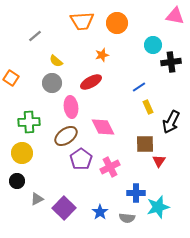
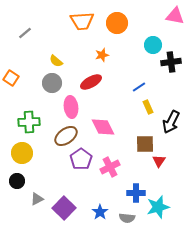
gray line: moved 10 px left, 3 px up
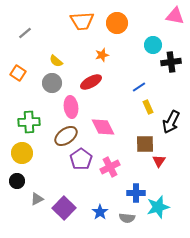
orange square: moved 7 px right, 5 px up
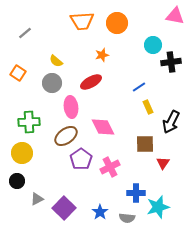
red triangle: moved 4 px right, 2 px down
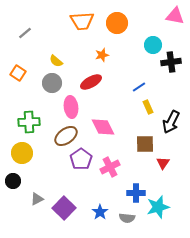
black circle: moved 4 px left
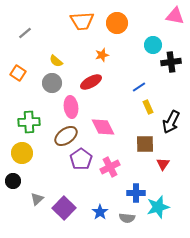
red triangle: moved 1 px down
gray triangle: rotated 16 degrees counterclockwise
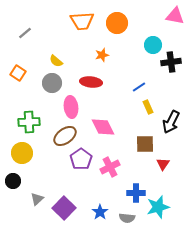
red ellipse: rotated 35 degrees clockwise
brown ellipse: moved 1 px left
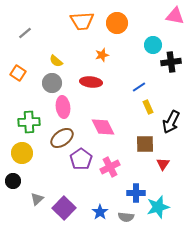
pink ellipse: moved 8 px left
brown ellipse: moved 3 px left, 2 px down
gray semicircle: moved 1 px left, 1 px up
